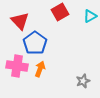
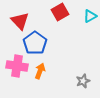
orange arrow: moved 2 px down
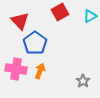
pink cross: moved 1 px left, 3 px down
gray star: rotated 16 degrees counterclockwise
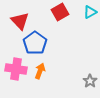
cyan triangle: moved 4 px up
gray star: moved 7 px right
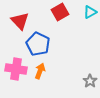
blue pentagon: moved 3 px right, 1 px down; rotated 10 degrees counterclockwise
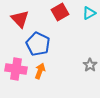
cyan triangle: moved 1 px left, 1 px down
red triangle: moved 2 px up
gray star: moved 16 px up
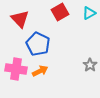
orange arrow: rotated 42 degrees clockwise
